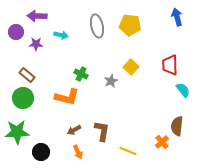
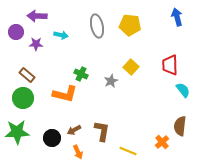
orange L-shape: moved 2 px left, 3 px up
brown semicircle: moved 3 px right
black circle: moved 11 px right, 14 px up
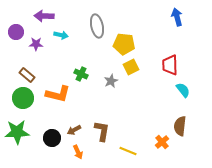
purple arrow: moved 7 px right
yellow pentagon: moved 6 px left, 19 px down
yellow square: rotated 21 degrees clockwise
orange L-shape: moved 7 px left
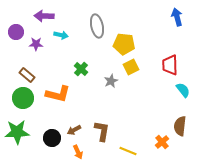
green cross: moved 5 px up; rotated 16 degrees clockwise
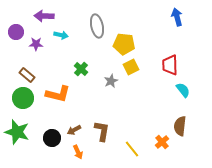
green star: rotated 20 degrees clockwise
yellow line: moved 4 px right, 2 px up; rotated 30 degrees clockwise
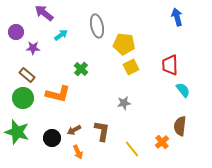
purple arrow: moved 3 px up; rotated 36 degrees clockwise
cyan arrow: rotated 48 degrees counterclockwise
purple star: moved 3 px left, 4 px down
gray star: moved 13 px right, 22 px down; rotated 16 degrees clockwise
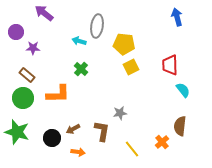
gray ellipse: rotated 20 degrees clockwise
cyan arrow: moved 18 px right, 6 px down; rotated 128 degrees counterclockwise
orange L-shape: rotated 15 degrees counterclockwise
gray star: moved 4 px left, 10 px down
brown arrow: moved 1 px left, 1 px up
orange arrow: rotated 56 degrees counterclockwise
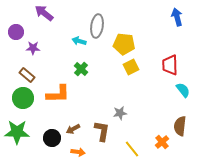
green star: rotated 15 degrees counterclockwise
